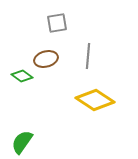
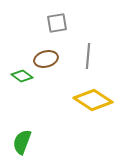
yellow diamond: moved 2 px left
green semicircle: rotated 15 degrees counterclockwise
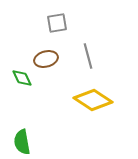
gray line: rotated 20 degrees counterclockwise
green diamond: moved 2 px down; rotated 30 degrees clockwise
green semicircle: rotated 30 degrees counterclockwise
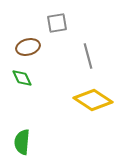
brown ellipse: moved 18 px left, 12 px up
green semicircle: rotated 15 degrees clockwise
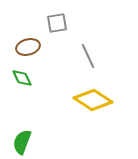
gray line: rotated 10 degrees counterclockwise
green semicircle: rotated 15 degrees clockwise
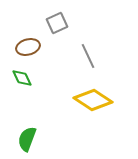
gray square: rotated 15 degrees counterclockwise
green semicircle: moved 5 px right, 3 px up
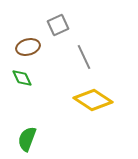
gray square: moved 1 px right, 2 px down
gray line: moved 4 px left, 1 px down
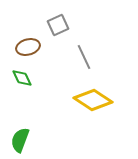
green semicircle: moved 7 px left, 1 px down
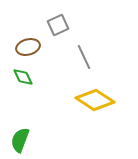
green diamond: moved 1 px right, 1 px up
yellow diamond: moved 2 px right
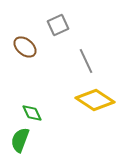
brown ellipse: moved 3 px left; rotated 55 degrees clockwise
gray line: moved 2 px right, 4 px down
green diamond: moved 9 px right, 36 px down
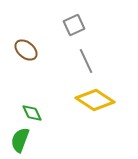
gray square: moved 16 px right
brown ellipse: moved 1 px right, 3 px down
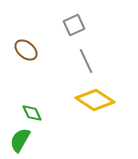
green semicircle: rotated 10 degrees clockwise
